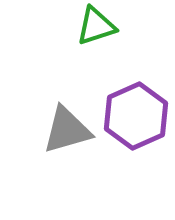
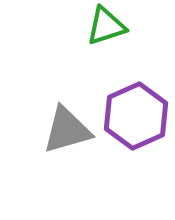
green triangle: moved 10 px right
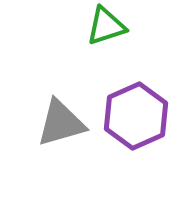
gray triangle: moved 6 px left, 7 px up
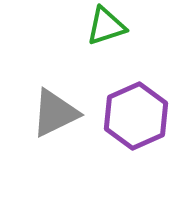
gray triangle: moved 6 px left, 10 px up; rotated 10 degrees counterclockwise
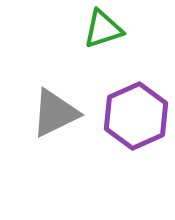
green triangle: moved 3 px left, 3 px down
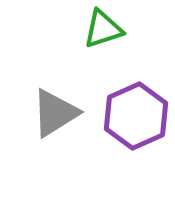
gray triangle: rotated 6 degrees counterclockwise
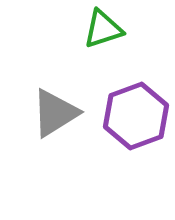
purple hexagon: rotated 4 degrees clockwise
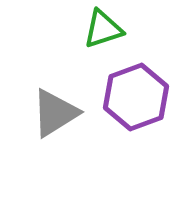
purple hexagon: moved 19 px up
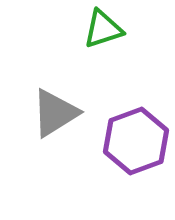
purple hexagon: moved 44 px down
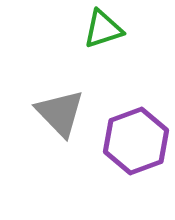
gray triangle: moved 5 px right; rotated 42 degrees counterclockwise
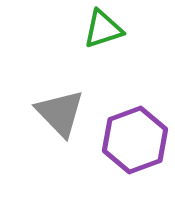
purple hexagon: moved 1 px left, 1 px up
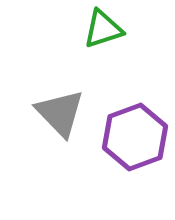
purple hexagon: moved 3 px up
